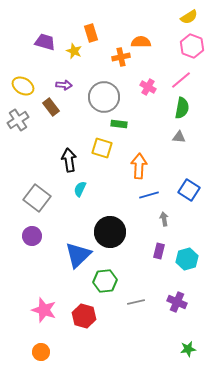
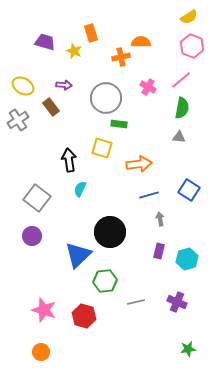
gray circle: moved 2 px right, 1 px down
orange arrow: moved 2 px up; rotated 80 degrees clockwise
gray arrow: moved 4 px left
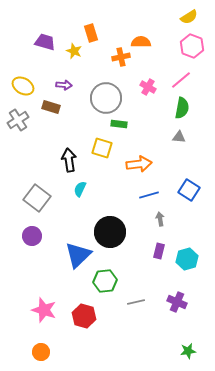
brown rectangle: rotated 36 degrees counterclockwise
green star: moved 2 px down
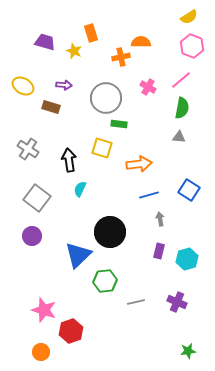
gray cross: moved 10 px right, 29 px down; rotated 25 degrees counterclockwise
red hexagon: moved 13 px left, 15 px down; rotated 25 degrees clockwise
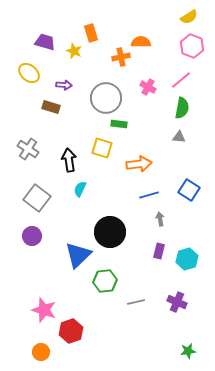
yellow ellipse: moved 6 px right, 13 px up; rotated 10 degrees clockwise
